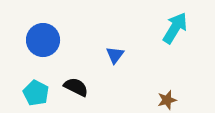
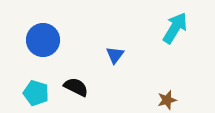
cyan pentagon: rotated 10 degrees counterclockwise
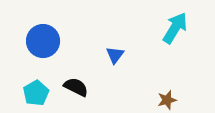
blue circle: moved 1 px down
cyan pentagon: rotated 25 degrees clockwise
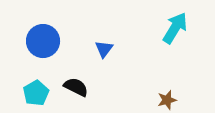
blue triangle: moved 11 px left, 6 px up
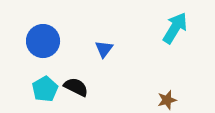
cyan pentagon: moved 9 px right, 4 px up
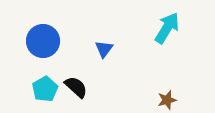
cyan arrow: moved 8 px left
black semicircle: rotated 15 degrees clockwise
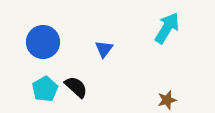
blue circle: moved 1 px down
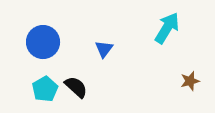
brown star: moved 23 px right, 19 px up
